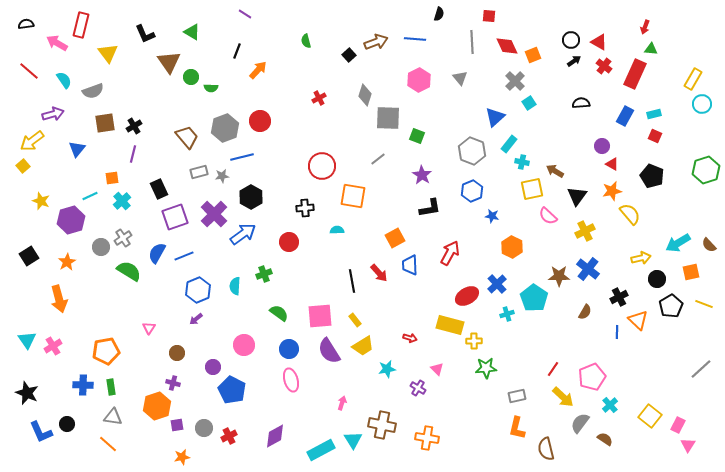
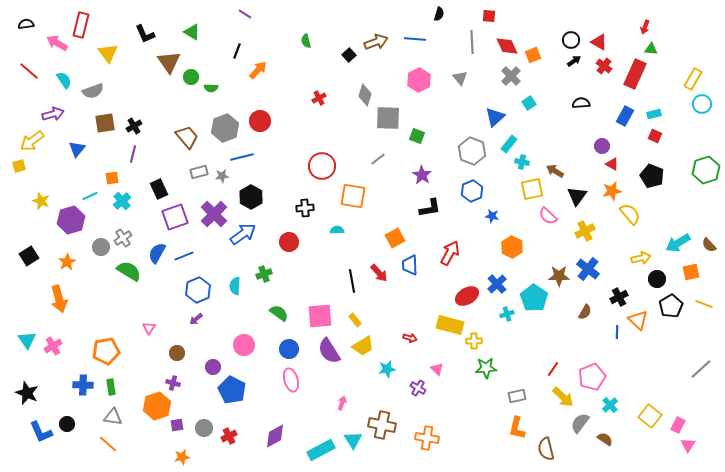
gray cross at (515, 81): moved 4 px left, 5 px up
yellow square at (23, 166): moved 4 px left; rotated 24 degrees clockwise
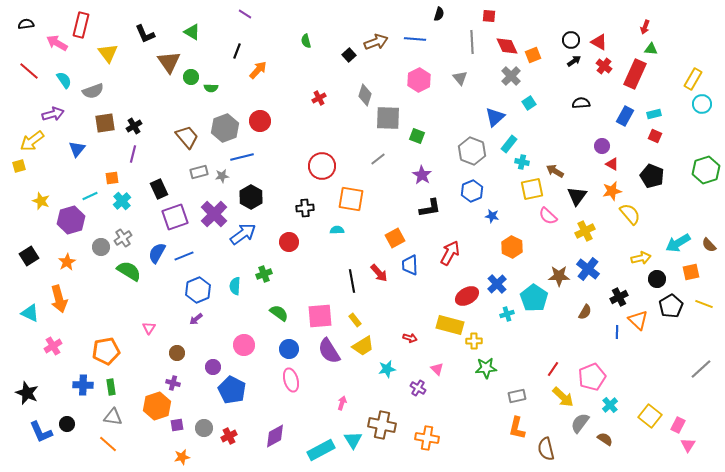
orange square at (353, 196): moved 2 px left, 3 px down
cyan triangle at (27, 340): moved 3 px right, 27 px up; rotated 30 degrees counterclockwise
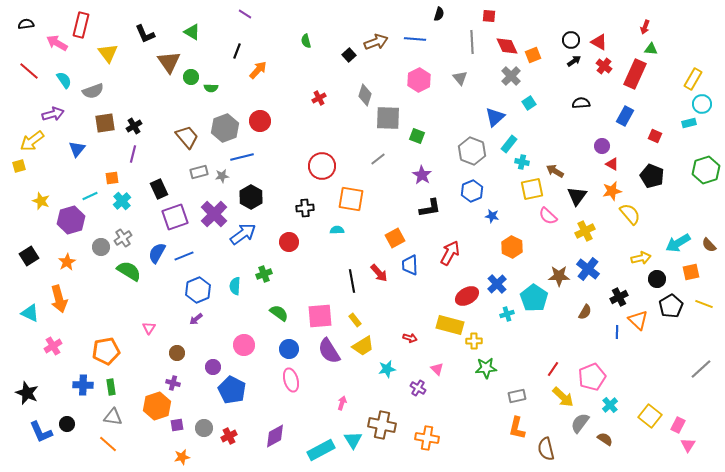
cyan rectangle at (654, 114): moved 35 px right, 9 px down
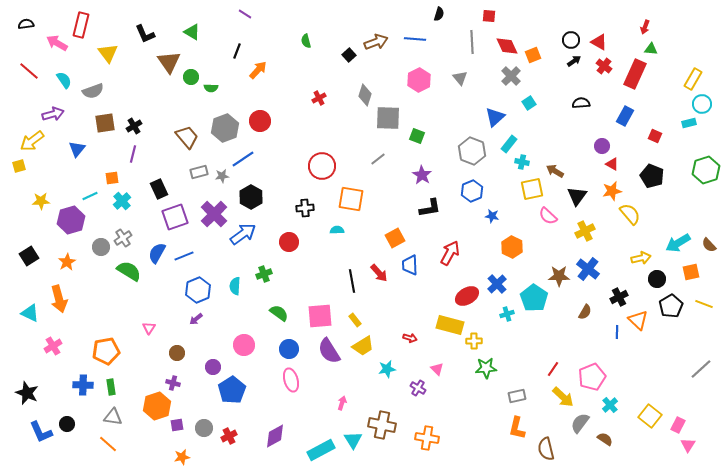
blue line at (242, 157): moved 1 px right, 2 px down; rotated 20 degrees counterclockwise
yellow star at (41, 201): rotated 24 degrees counterclockwise
blue pentagon at (232, 390): rotated 12 degrees clockwise
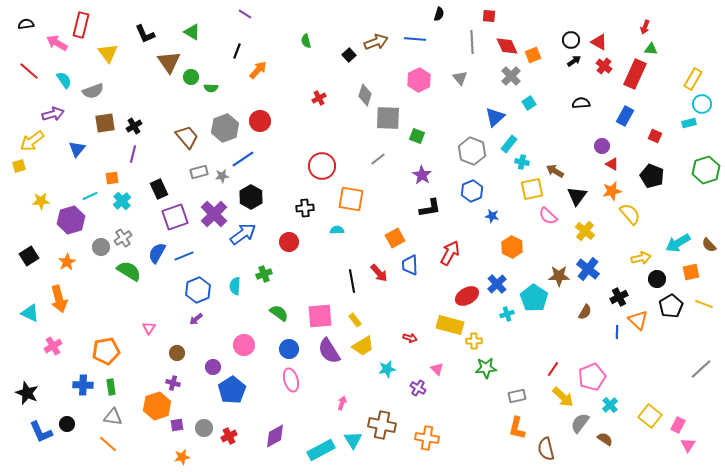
yellow cross at (585, 231): rotated 24 degrees counterclockwise
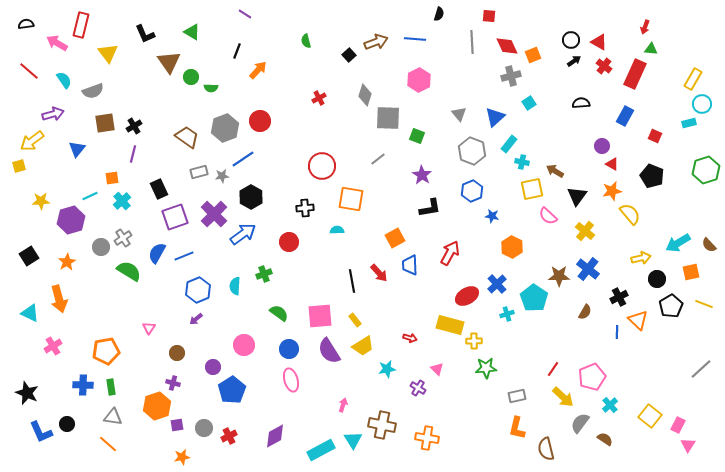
gray cross at (511, 76): rotated 30 degrees clockwise
gray triangle at (460, 78): moved 1 px left, 36 px down
brown trapezoid at (187, 137): rotated 15 degrees counterclockwise
pink arrow at (342, 403): moved 1 px right, 2 px down
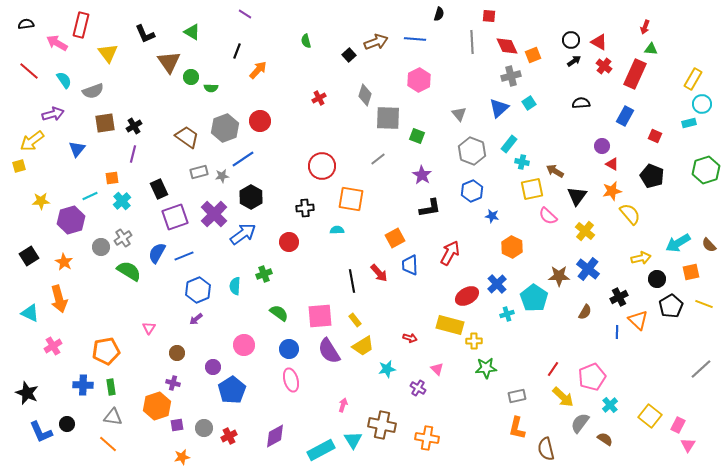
blue triangle at (495, 117): moved 4 px right, 9 px up
orange star at (67, 262): moved 3 px left; rotated 12 degrees counterclockwise
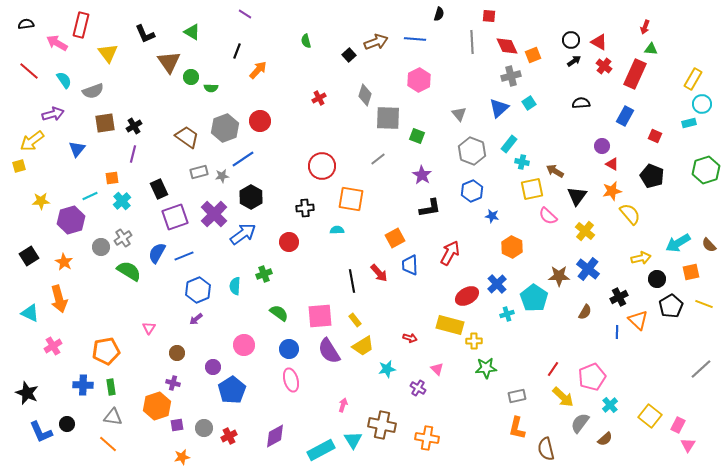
brown semicircle at (605, 439): rotated 105 degrees clockwise
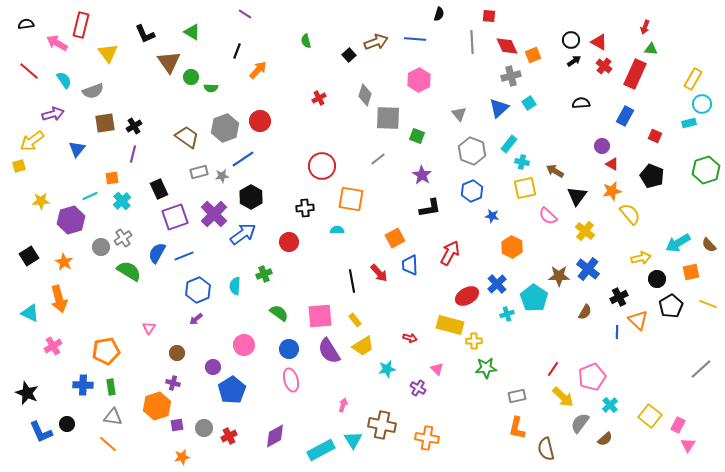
yellow square at (532, 189): moved 7 px left, 1 px up
yellow line at (704, 304): moved 4 px right
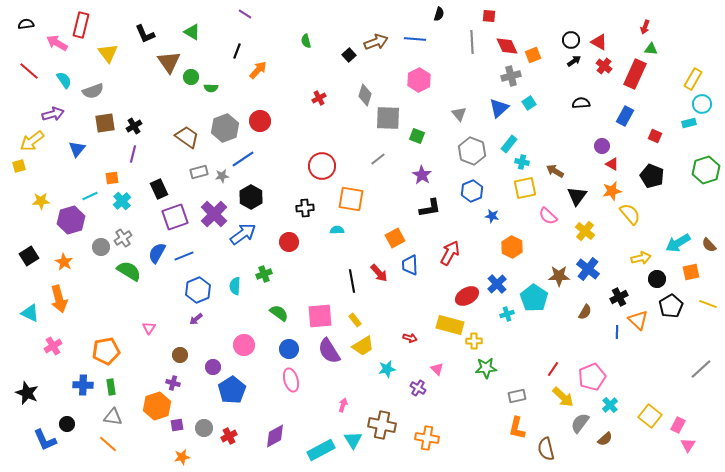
brown circle at (177, 353): moved 3 px right, 2 px down
blue L-shape at (41, 432): moved 4 px right, 8 px down
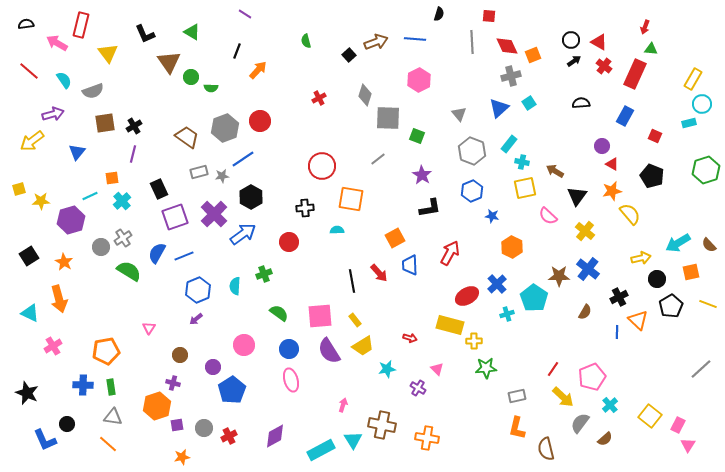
blue triangle at (77, 149): moved 3 px down
yellow square at (19, 166): moved 23 px down
